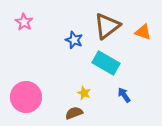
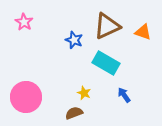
brown triangle: rotated 12 degrees clockwise
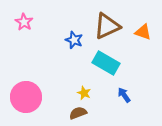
brown semicircle: moved 4 px right
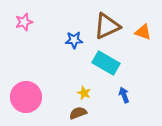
pink star: rotated 24 degrees clockwise
blue star: rotated 24 degrees counterclockwise
blue arrow: rotated 14 degrees clockwise
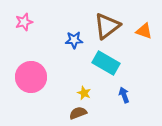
brown triangle: rotated 12 degrees counterclockwise
orange triangle: moved 1 px right, 1 px up
pink circle: moved 5 px right, 20 px up
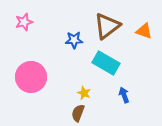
brown semicircle: rotated 48 degrees counterclockwise
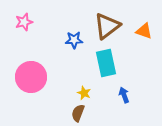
cyan rectangle: rotated 48 degrees clockwise
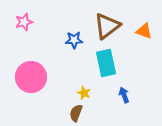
brown semicircle: moved 2 px left
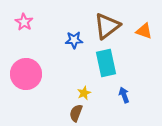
pink star: rotated 24 degrees counterclockwise
pink circle: moved 5 px left, 3 px up
yellow star: rotated 24 degrees clockwise
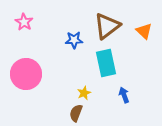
orange triangle: rotated 24 degrees clockwise
